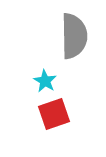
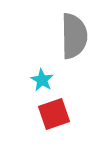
cyan star: moved 3 px left, 1 px up
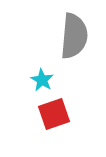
gray semicircle: rotated 6 degrees clockwise
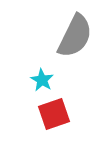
gray semicircle: moved 1 px right; rotated 21 degrees clockwise
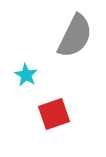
cyan star: moved 16 px left, 5 px up
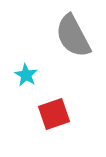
gray semicircle: moved 2 px left; rotated 126 degrees clockwise
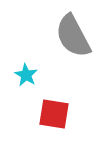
red square: rotated 28 degrees clockwise
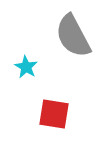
cyan star: moved 8 px up
